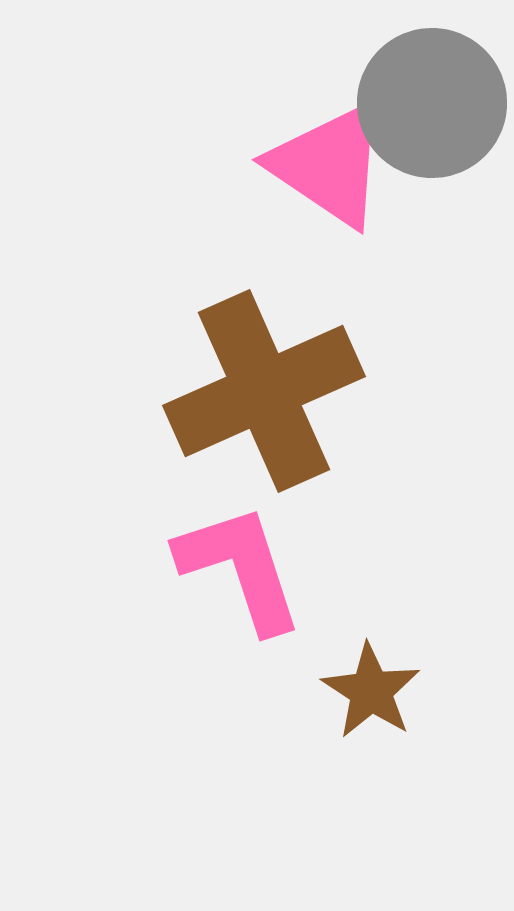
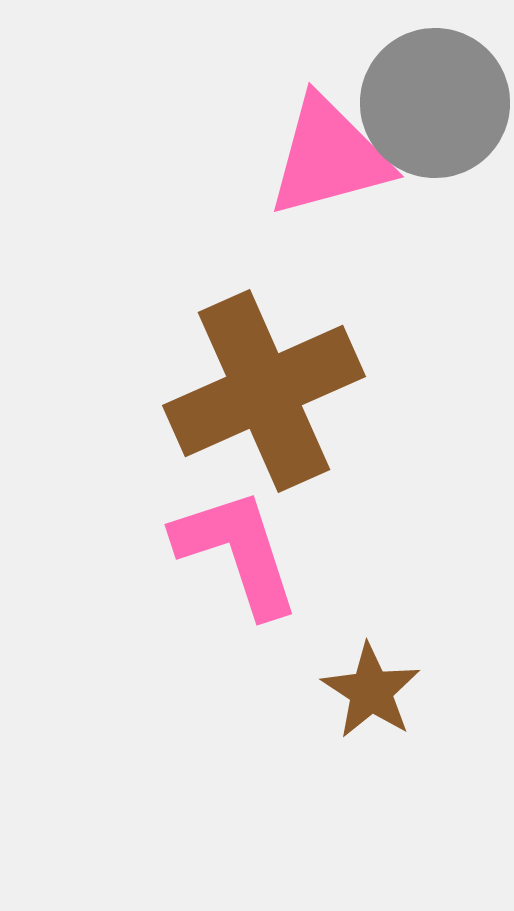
gray circle: moved 3 px right
pink triangle: moved 8 px up; rotated 49 degrees counterclockwise
pink L-shape: moved 3 px left, 16 px up
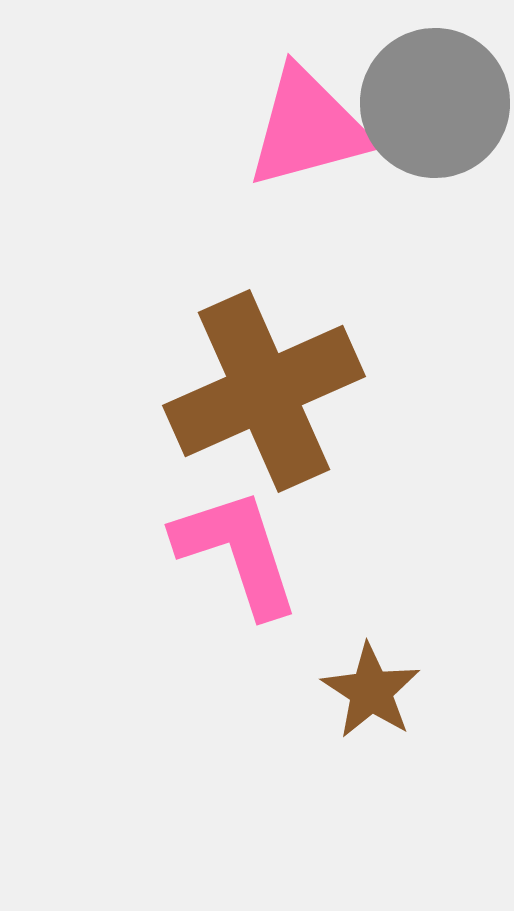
pink triangle: moved 21 px left, 29 px up
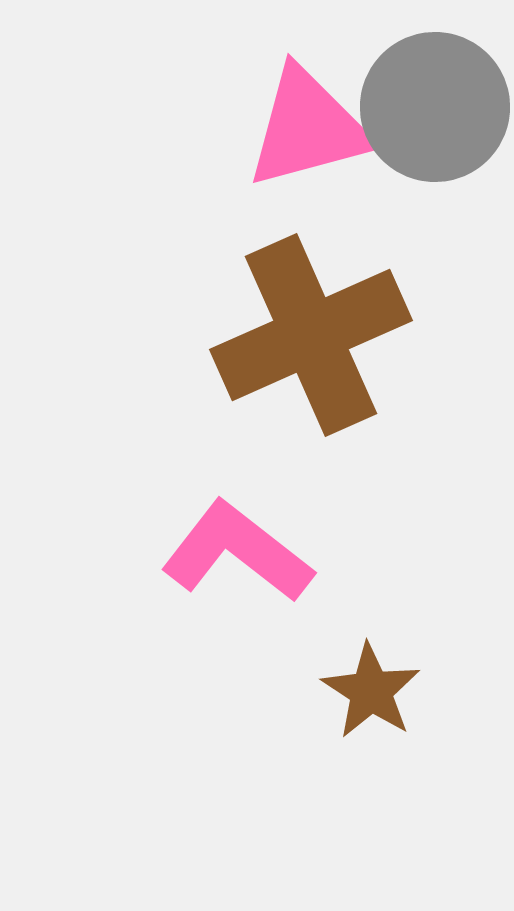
gray circle: moved 4 px down
brown cross: moved 47 px right, 56 px up
pink L-shape: rotated 34 degrees counterclockwise
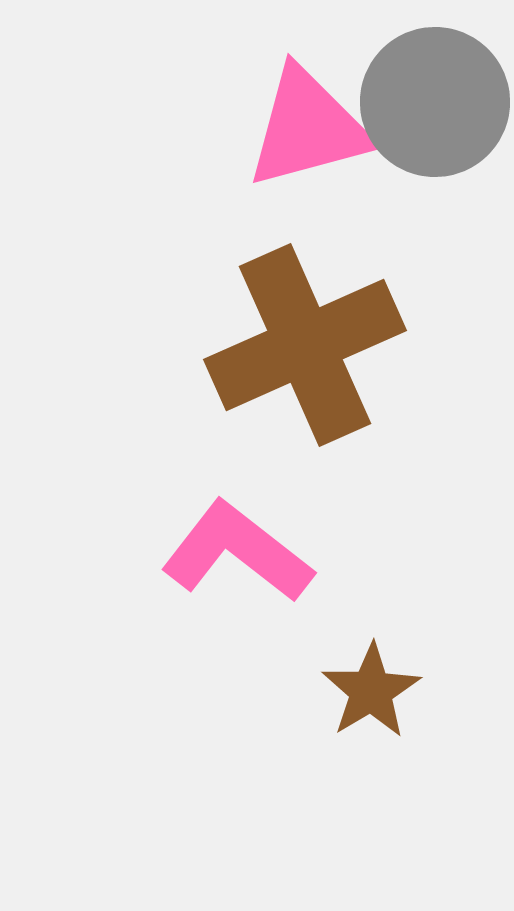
gray circle: moved 5 px up
brown cross: moved 6 px left, 10 px down
brown star: rotated 8 degrees clockwise
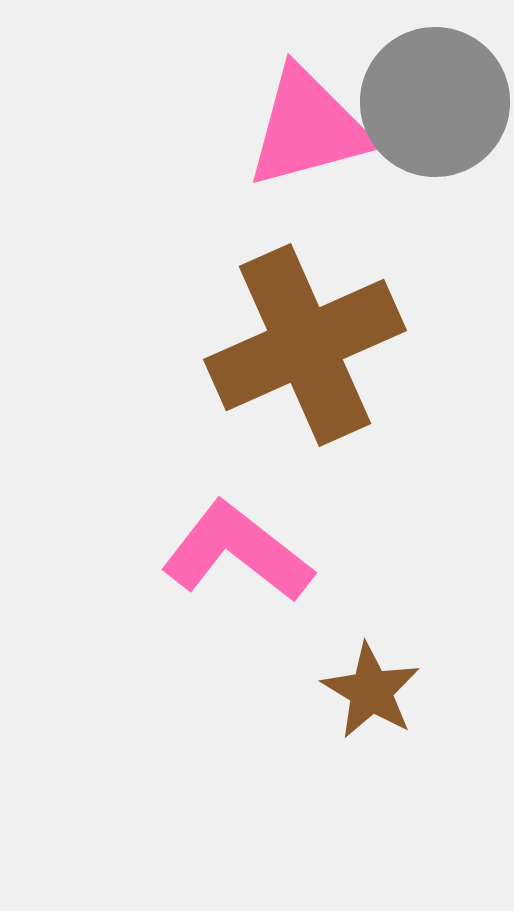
brown star: rotated 10 degrees counterclockwise
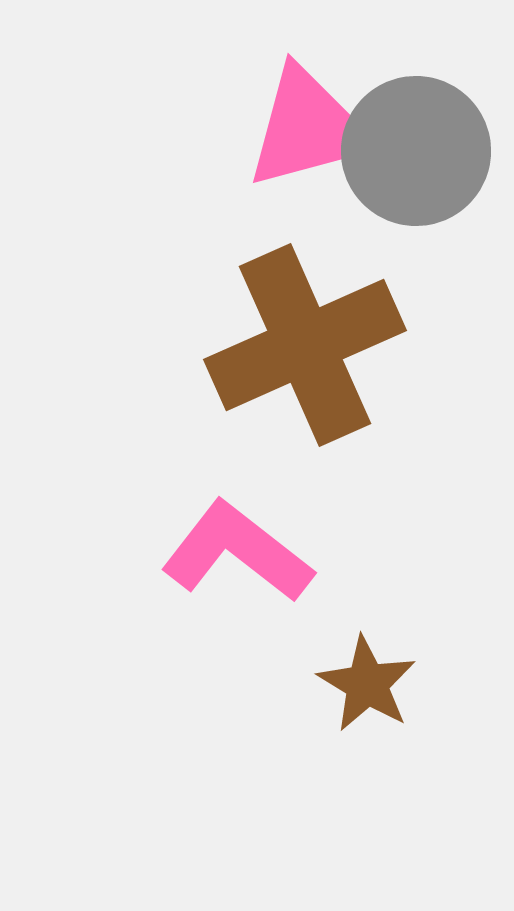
gray circle: moved 19 px left, 49 px down
brown star: moved 4 px left, 7 px up
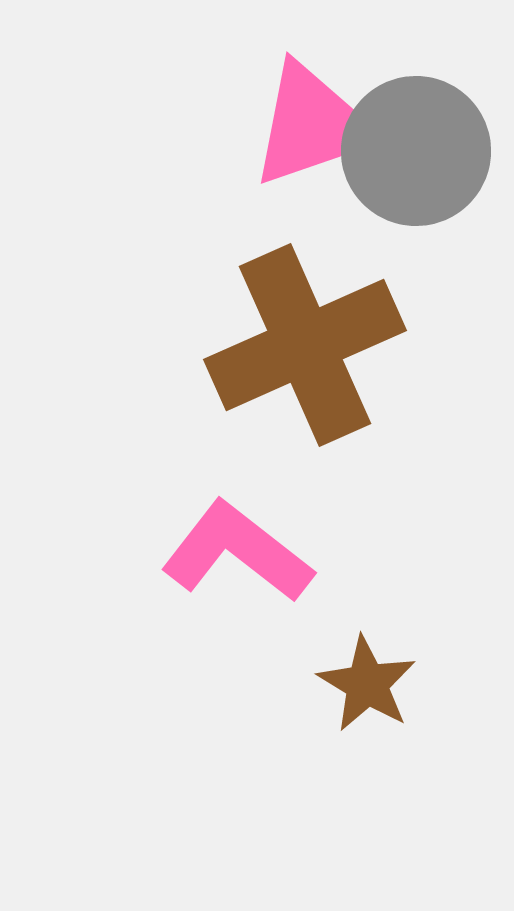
pink triangle: moved 4 px right, 3 px up; rotated 4 degrees counterclockwise
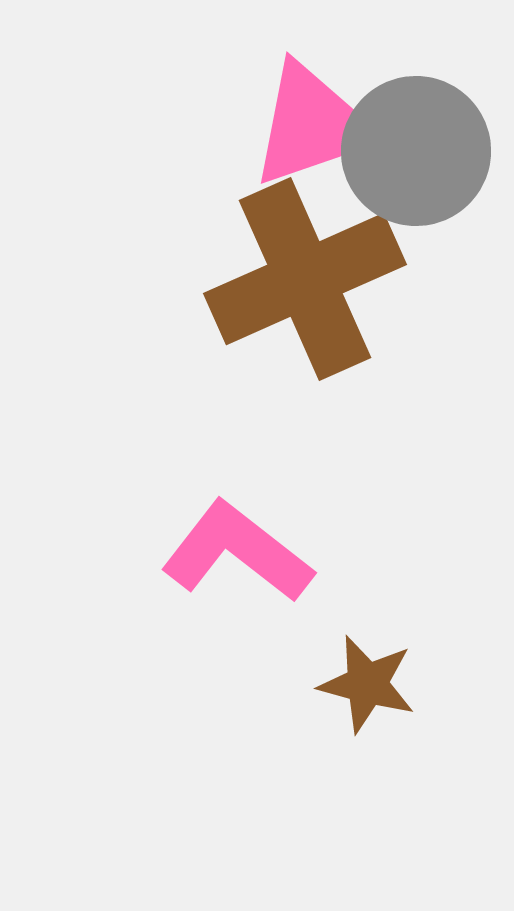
brown cross: moved 66 px up
brown star: rotated 16 degrees counterclockwise
